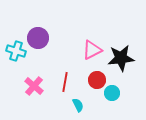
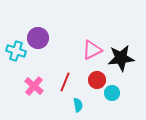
red line: rotated 12 degrees clockwise
cyan semicircle: rotated 16 degrees clockwise
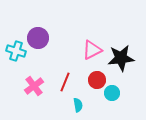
pink cross: rotated 12 degrees clockwise
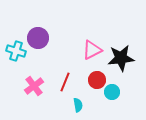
cyan circle: moved 1 px up
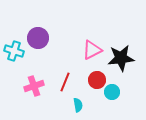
cyan cross: moved 2 px left
pink cross: rotated 18 degrees clockwise
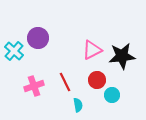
cyan cross: rotated 24 degrees clockwise
black star: moved 1 px right, 2 px up
red line: rotated 48 degrees counterclockwise
cyan circle: moved 3 px down
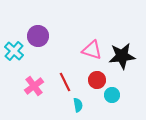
purple circle: moved 2 px up
pink triangle: rotated 45 degrees clockwise
pink cross: rotated 18 degrees counterclockwise
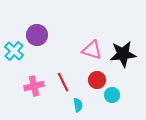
purple circle: moved 1 px left, 1 px up
black star: moved 1 px right, 2 px up
red line: moved 2 px left
pink cross: rotated 24 degrees clockwise
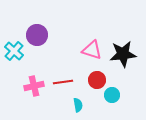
red line: rotated 72 degrees counterclockwise
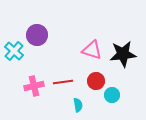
red circle: moved 1 px left, 1 px down
